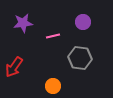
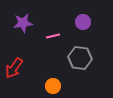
red arrow: moved 1 px down
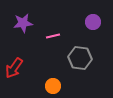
purple circle: moved 10 px right
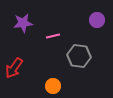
purple circle: moved 4 px right, 2 px up
gray hexagon: moved 1 px left, 2 px up
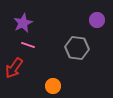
purple star: rotated 18 degrees counterclockwise
pink line: moved 25 px left, 9 px down; rotated 32 degrees clockwise
gray hexagon: moved 2 px left, 8 px up
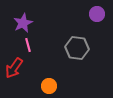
purple circle: moved 6 px up
pink line: rotated 56 degrees clockwise
orange circle: moved 4 px left
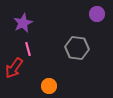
pink line: moved 4 px down
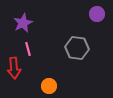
red arrow: rotated 40 degrees counterclockwise
